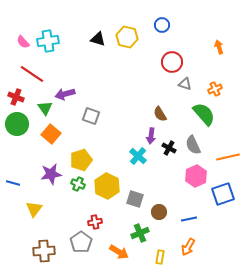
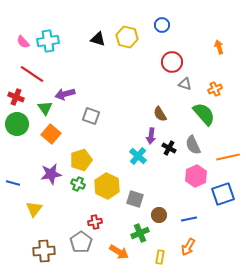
brown circle at (159, 212): moved 3 px down
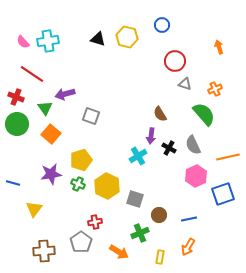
red circle at (172, 62): moved 3 px right, 1 px up
cyan cross at (138, 156): rotated 18 degrees clockwise
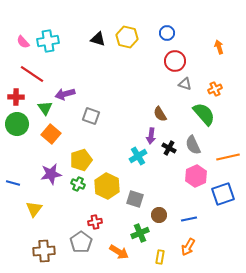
blue circle at (162, 25): moved 5 px right, 8 px down
red cross at (16, 97): rotated 21 degrees counterclockwise
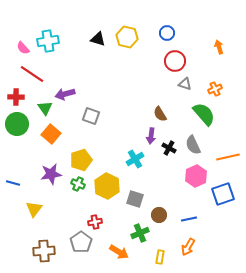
pink semicircle at (23, 42): moved 6 px down
cyan cross at (138, 156): moved 3 px left, 3 px down
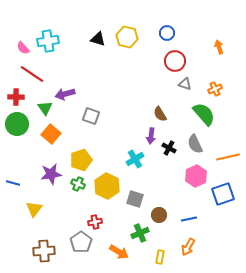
gray semicircle at (193, 145): moved 2 px right, 1 px up
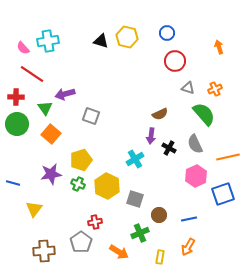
black triangle at (98, 39): moved 3 px right, 2 px down
gray triangle at (185, 84): moved 3 px right, 4 px down
brown semicircle at (160, 114): rotated 84 degrees counterclockwise
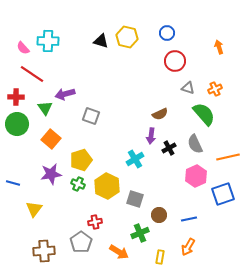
cyan cross at (48, 41): rotated 10 degrees clockwise
orange square at (51, 134): moved 5 px down
black cross at (169, 148): rotated 32 degrees clockwise
